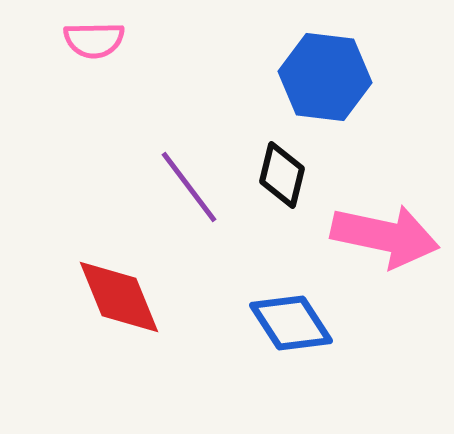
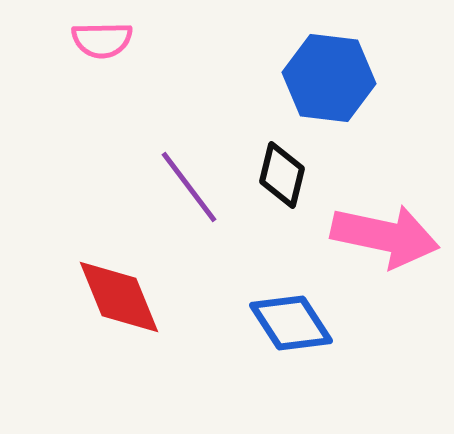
pink semicircle: moved 8 px right
blue hexagon: moved 4 px right, 1 px down
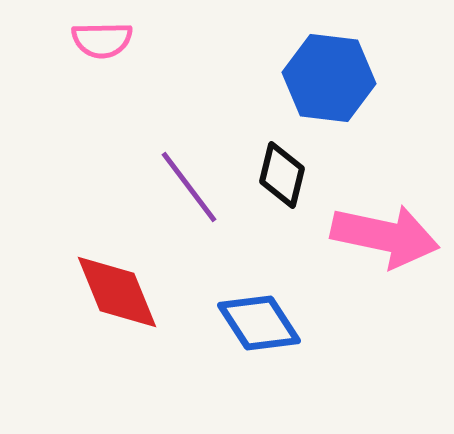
red diamond: moved 2 px left, 5 px up
blue diamond: moved 32 px left
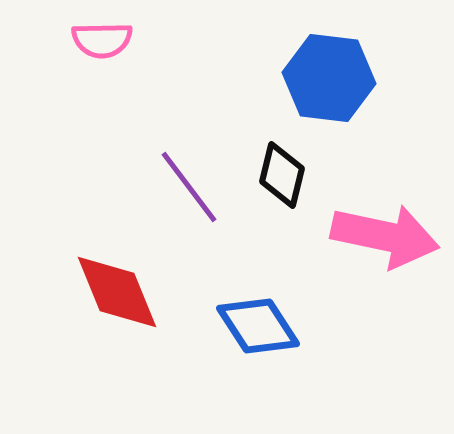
blue diamond: moved 1 px left, 3 px down
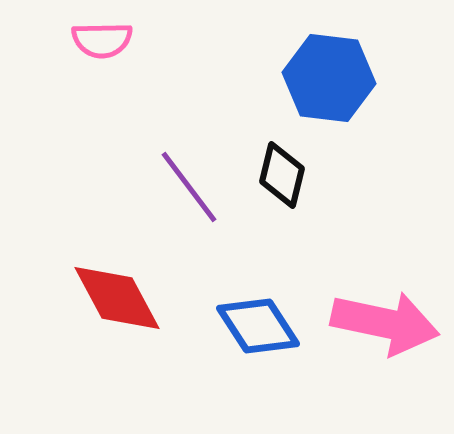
pink arrow: moved 87 px down
red diamond: moved 6 px down; rotated 6 degrees counterclockwise
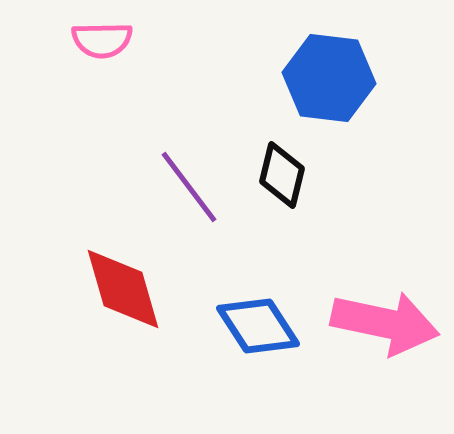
red diamond: moved 6 px right, 9 px up; rotated 12 degrees clockwise
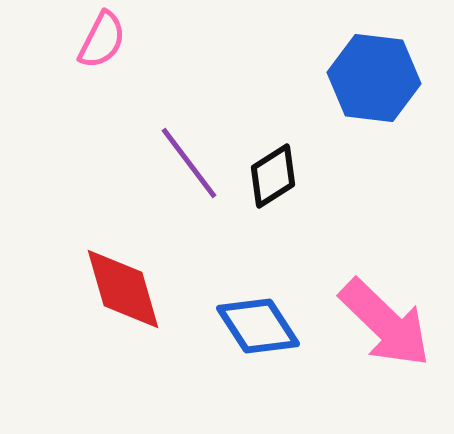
pink semicircle: rotated 62 degrees counterclockwise
blue hexagon: moved 45 px right
black diamond: moved 9 px left, 1 px down; rotated 44 degrees clockwise
purple line: moved 24 px up
pink arrow: rotated 32 degrees clockwise
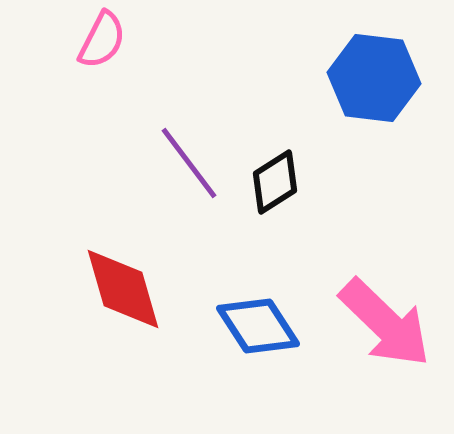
black diamond: moved 2 px right, 6 px down
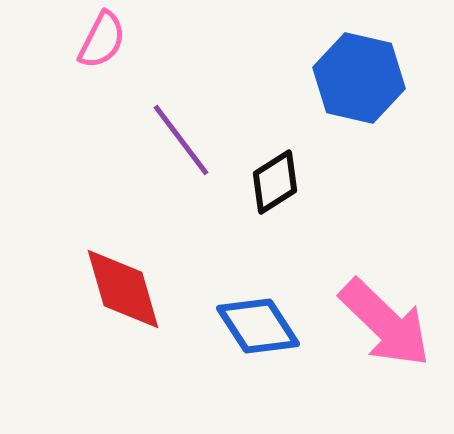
blue hexagon: moved 15 px left; rotated 6 degrees clockwise
purple line: moved 8 px left, 23 px up
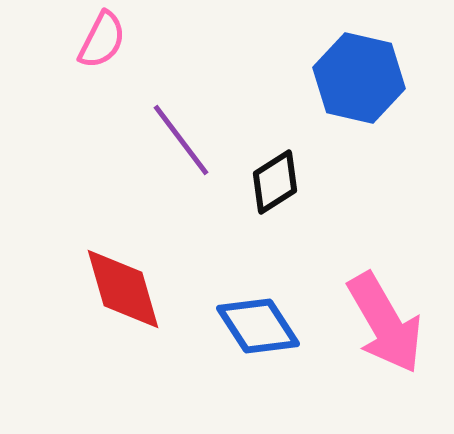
pink arrow: rotated 16 degrees clockwise
